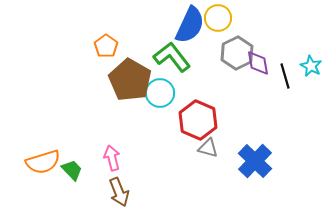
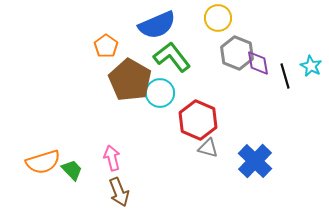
blue semicircle: moved 33 px left; rotated 42 degrees clockwise
gray hexagon: rotated 12 degrees counterclockwise
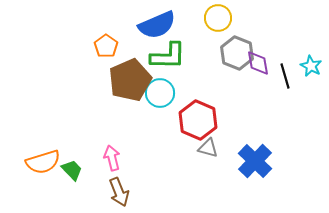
green L-shape: moved 4 px left, 1 px up; rotated 129 degrees clockwise
brown pentagon: rotated 18 degrees clockwise
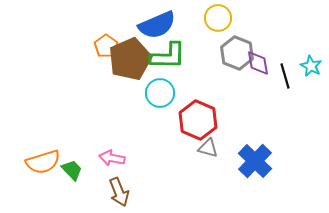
brown pentagon: moved 21 px up
pink arrow: rotated 65 degrees counterclockwise
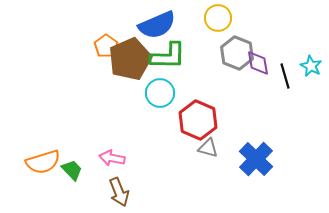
blue cross: moved 1 px right, 2 px up
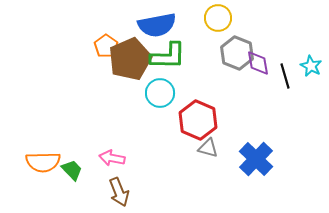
blue semicircle: rotated 12 degrees clockwise
orange semicircle: rotated 16 degrees clockwise
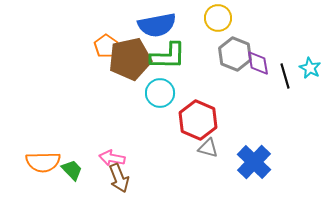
gray hexagon: moved 2 px left, 1 px down
brown pentagon: rotated 12 degrees clockwise
cyan star: moved 1 px left, 2 px down
blue cross: moved 2 px left, 3 px down
brown arrow: moved 14 px up
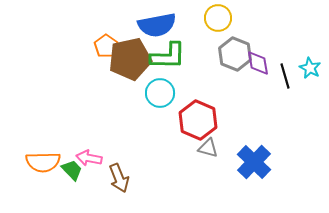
pink arrow: moved 23 px left
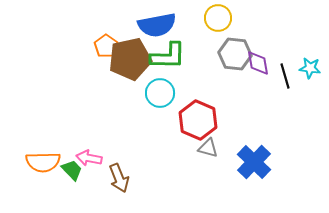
gray hexagon: rotated 16 degrees counterclockwise
cyan star: rotated 20 degrees counterclockwise
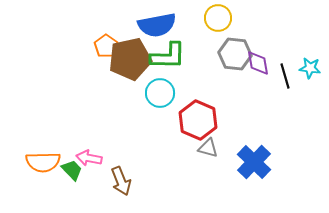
brown arrow: moved 2 px right, 3 px down
